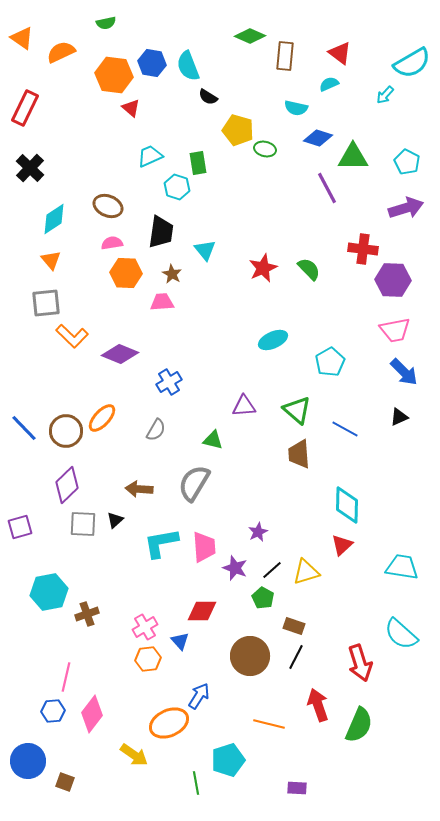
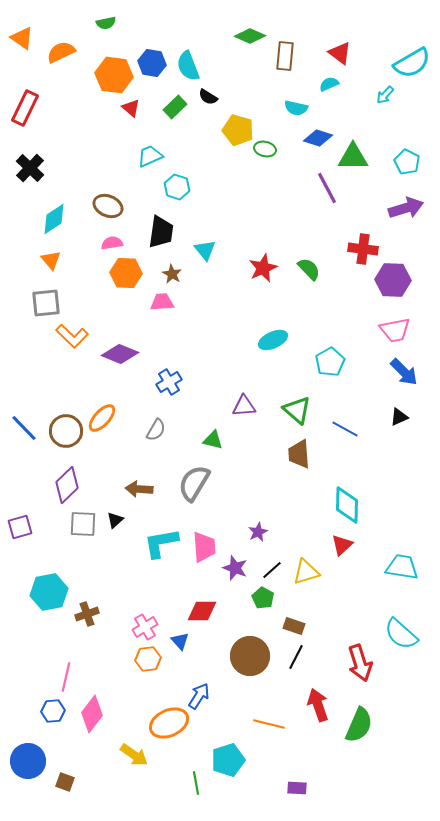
green rectangle at (198, 163): moved 23 px left, 56 px up; rotated 55 degrees clockwise
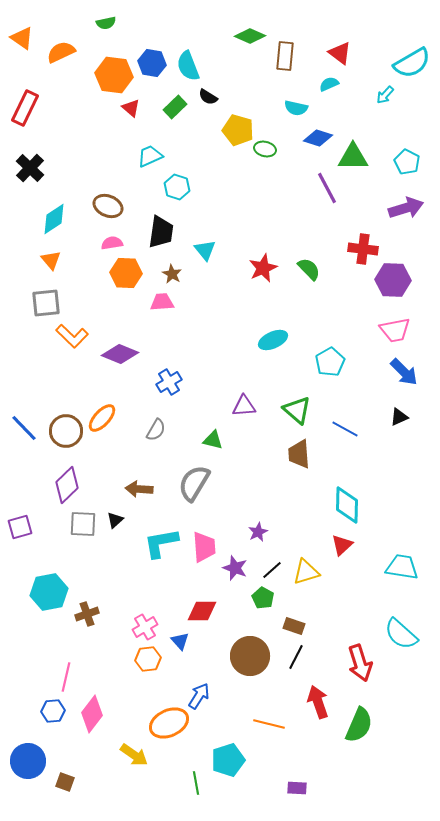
red arrow at (318, 705): moved 3 px up
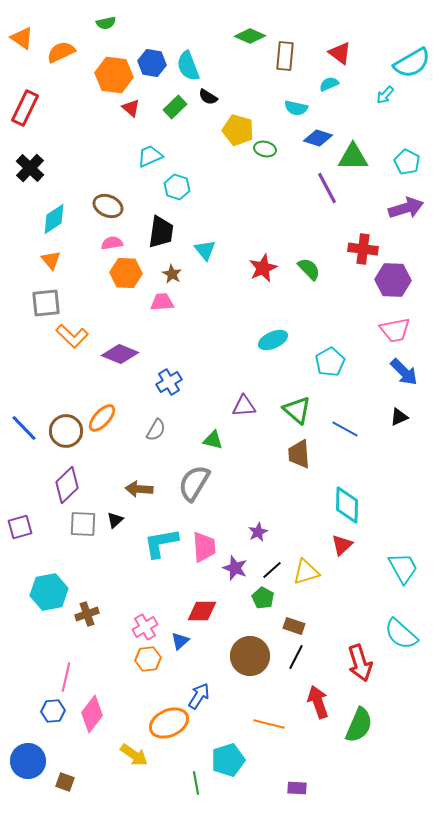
cyan trapezoid at (402, 567): moved 1 px right, 1 px down; rotated 52 degrees clockwise
blue triangle at (180, 641): rotated 30 degrees clockwise
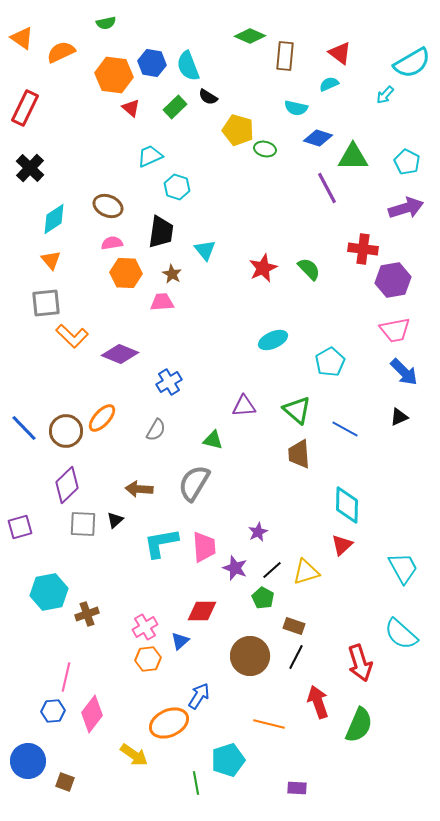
purple hexagon at (393, 280): rotated 12 degrees counterclockwise
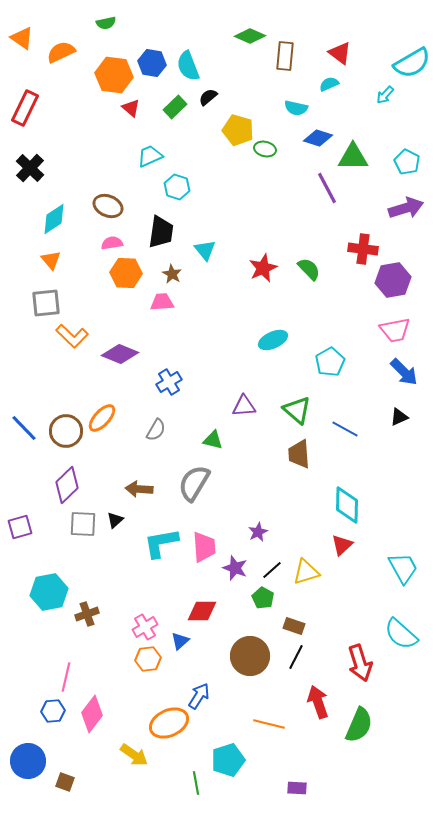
black semicircle at (208, 97): rotated 108 degrees clockwise
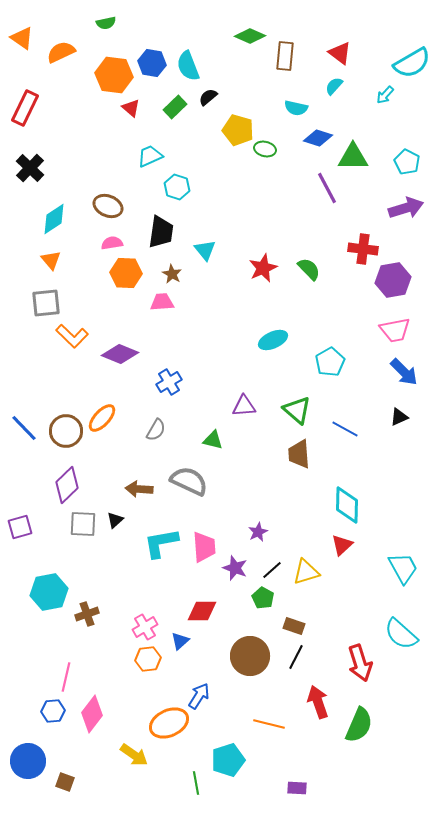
cyan semicircle at (329, 84): moved 5 px right, 2 px down; rotated 24 degrees counterclockwise
gray semicircle at (194, 483): moved 5 px left, 2 px up; rotated 84 degrees clockwise
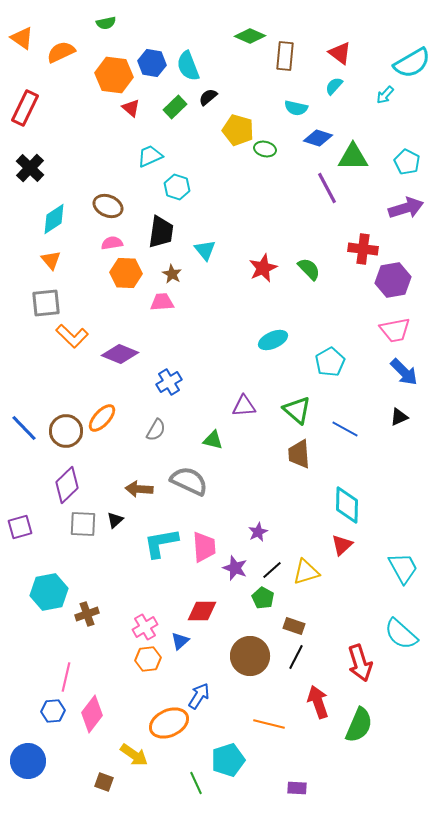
brown square at (65, 782): moved 39 px right
green line at (196, 783): rotated 15 degrees counterclockwise
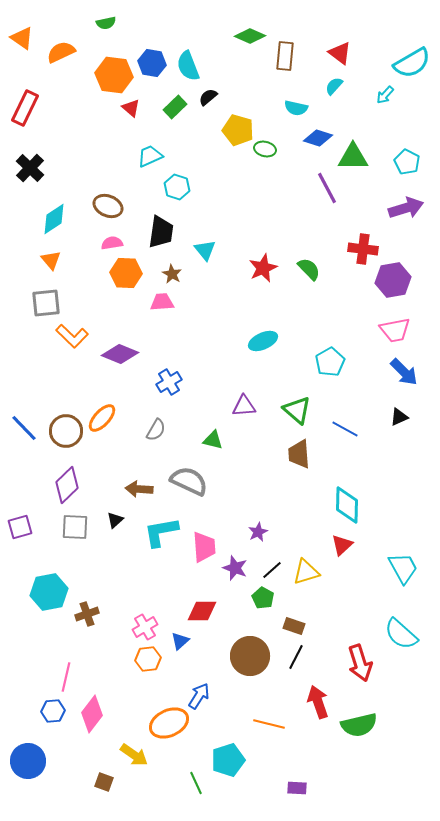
cyan ellipse at (273, 340): moved 10 px left, 1 px down
gray square at (83, 524): moved 8 px left, 3 px down
cyan L-shape at (161, 543): moved 11 px up
green semicircle at (359, 725): rotated 54 degrees clockwise
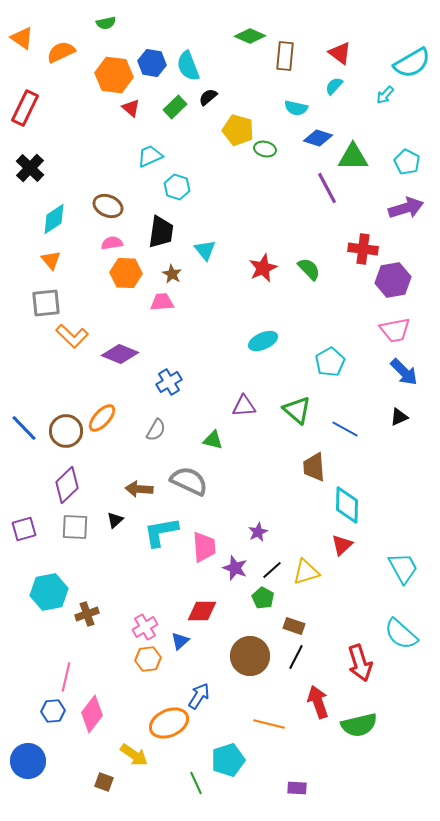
brown trapezoid at (299, 454): moved 15 px right, 13 px down
purple square at (20, 527): moved 4 px right, 2 px down
